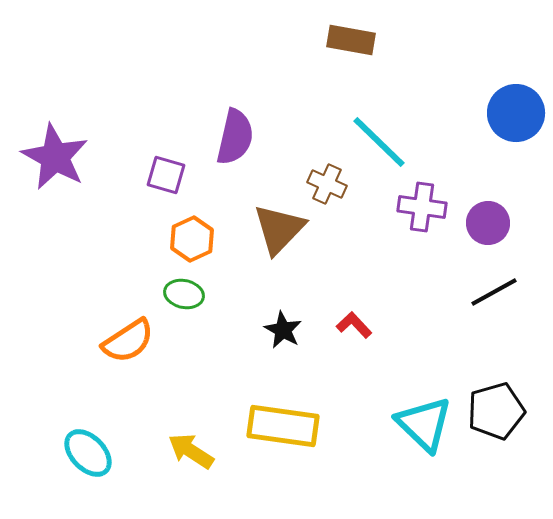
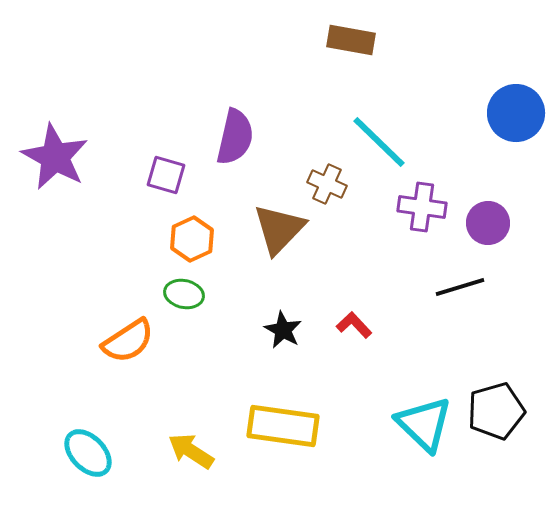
black line: moved 34 px left, 5 px up; rotated 12 degrees clockwise
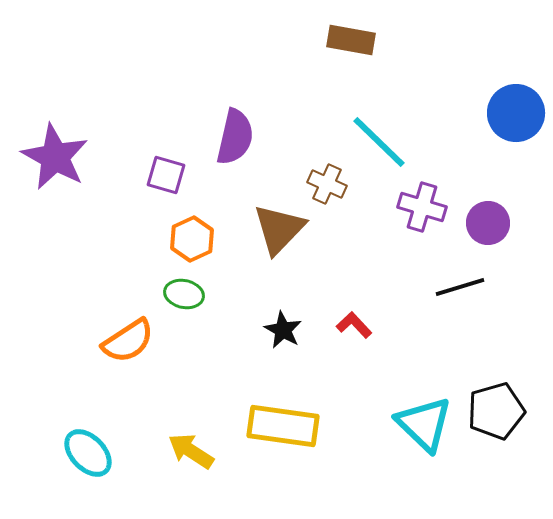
purple cross: rotated 9 degrees clockwise
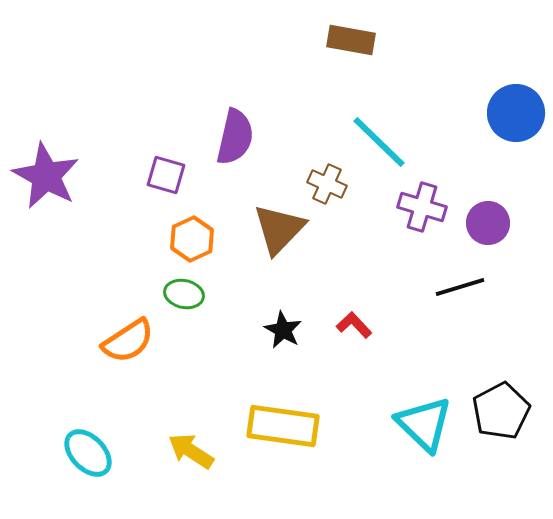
purple star: moved 9 px left, 19 px down
black pentagon: moved 5 px right; rotated 12 degrees counterclockwise
